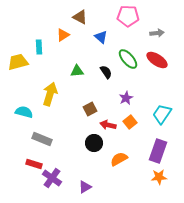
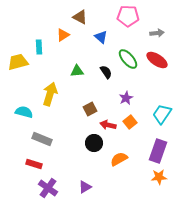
purple cross: moved 4 px left, 10 px down
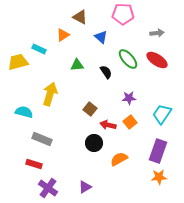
pink pentagon: moved 5 px left, 2 px up
cyan rectangle: moved 2 px down; rotated 64 degrees counterclockwise
green triangle: moved 6 px up
purple star: moved 3 px right; rotated 24 degrees clockwise
brown square: rotated 24 degrees counterclockwise
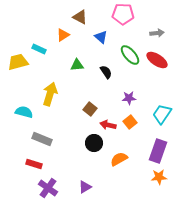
green ellipse: moved 2 px right, 4 px up
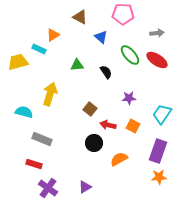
orange triangle: moved 10 px left
orange square: moved 3 px right, 4 px down; rotated 24 degrees counterclockwise
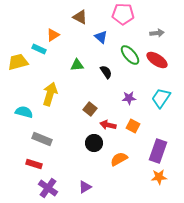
cyan trapezoid: moved 1 px left, 16 px up
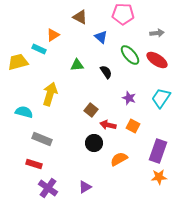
purple star: rotated 24 degrees clockwise
brown square: moved 1 px right, 1 px down
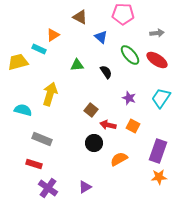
cyan semicircle: moved 1 px left, 2 px up
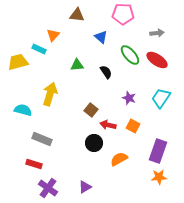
brown triangle: moved 3 px left, 2 px up; rotated 21 degrees counterclockwise
orange triangle: rotated 16 degrees counterclockwise
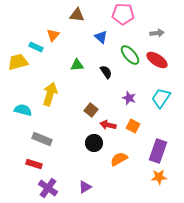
cyan rectangle: moved 3 px left, 2 px up
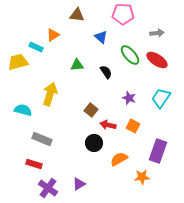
orange triangle: rotated 16 degrees clockwise
orange star: moved 17 px left
purple triangle: moved 6 px left, 3 px up
